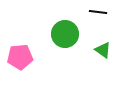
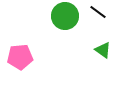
black line: rotated 30 degrees clockwise
green circle: moved 18 px up
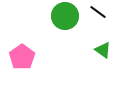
pink pentagon: moved 2 px right; rotated 30 degrees counterclockwise
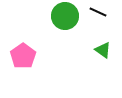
black line: rotated 12 degrees counterclockwise
pink pentagon: moved 1 px right, 1 px up
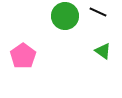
green triangle: moved 1 px down
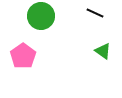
black line: moved 3 px left, 1 px down
green circle: moved 24 px left
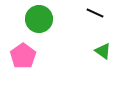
green circle: moved 2 px left, 3 px down
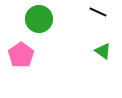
black line: moved 3 px right, 1 px up
pink pentagon: moved 2 px left, 1 px up
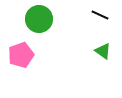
black line: moved 2 px right, 3 px down
pink pentagon: rotated 15 degrees clockwise
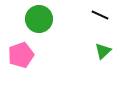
green triangle: rotated 42 degrees clockwise
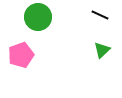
green circle: moved 1 px left, 2 px up
green triangle: moved 1 px left, 1 px up
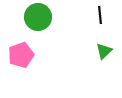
black line: rotated 60 degrees clockwise
green triangle: moved 2 px right, 1 px down
